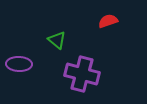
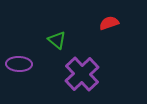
red semicircle: moved 1 px right, 2 px down
purple cross: rotated 32 degrees clockwise
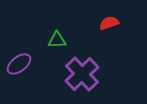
green triangle: rotated 42 degrees counterclockwise
purple ellipse: rotated 40 degrees counterclockwise
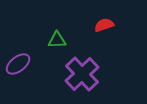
red semicircle: moved 5 px left, 2 px down
purple ellipse: moved 1 px left
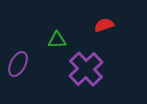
purple ellipse: rotated 25 degrees counterclockwise
purple cross: moved 4 px right, 5 px up
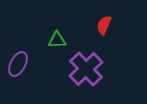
red semicircle: rotated 48 degrees counterclockwise
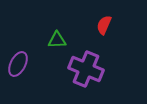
purple cross: rotated 24 degrees counterclockwise
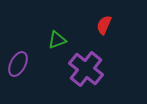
green triangle: rotated 18 degrees counterclockwise
purple cross: rotated 16 degrees clockwise
